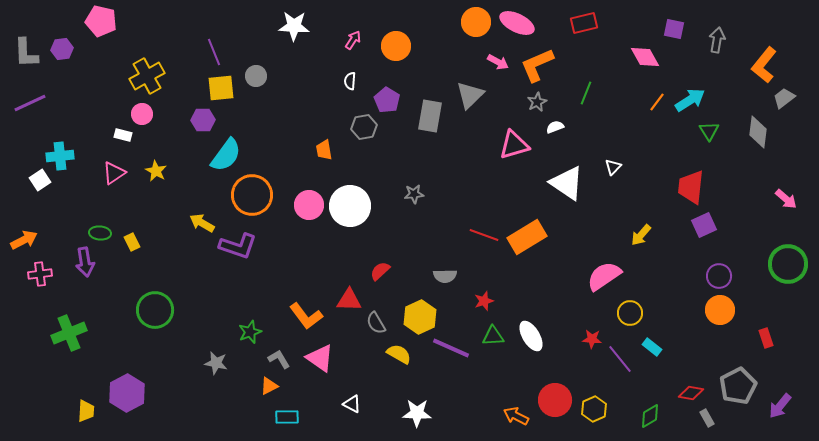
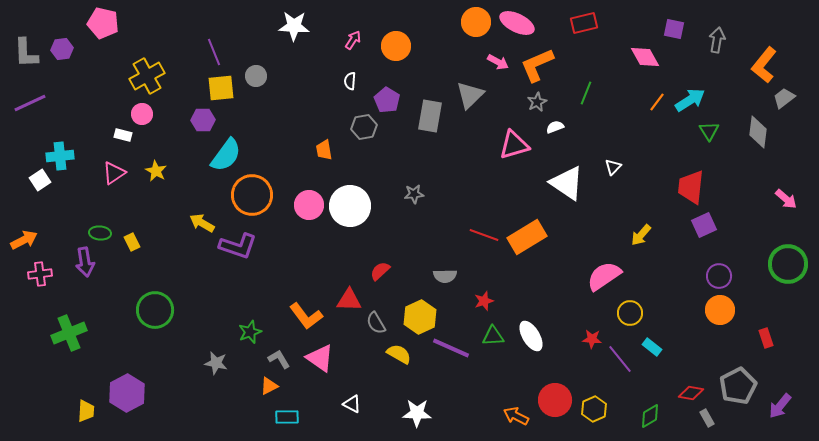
pink pentagon at (101, 21): moved 2 px right, 2 px down
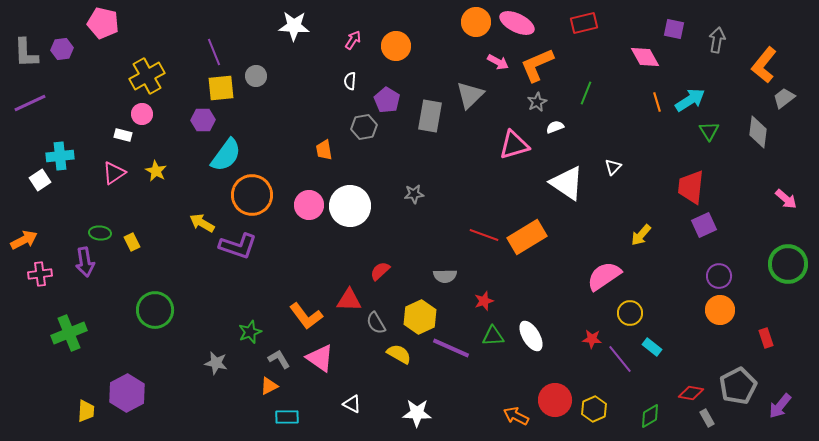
orange line at (657, 102): rotated 54 degrees counterclockwise
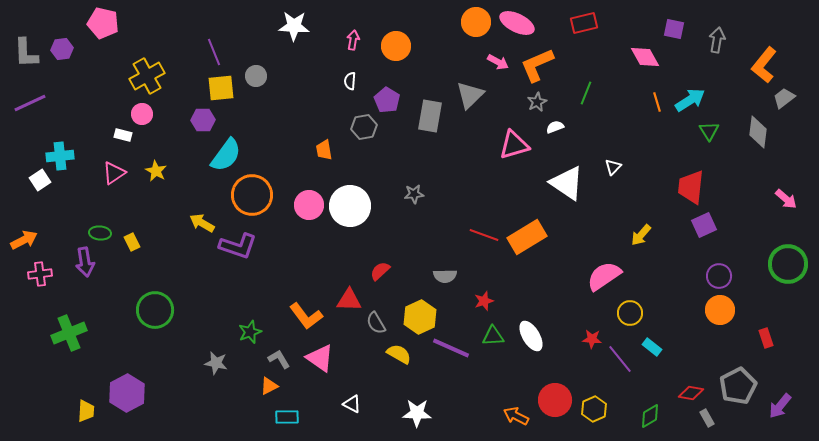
pink arrow at (353, 40): rotated 24 degrees counterclockwise
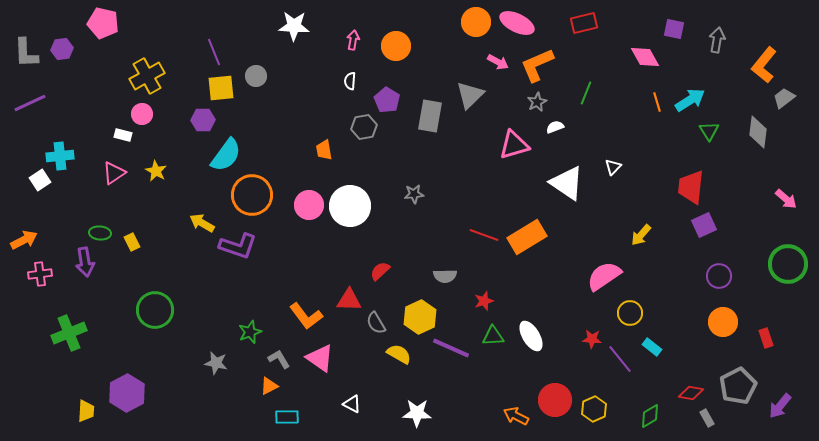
orange circle at (720, 310): moved 3 px right, 12 px down
